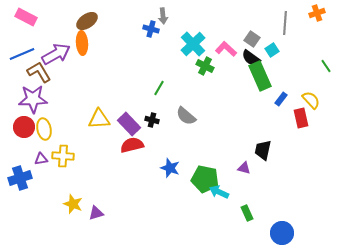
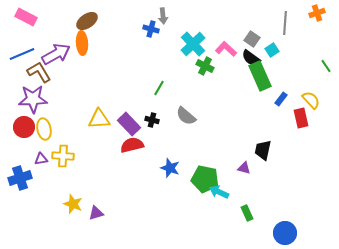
blue circle at (282, 233): moved 3 px right
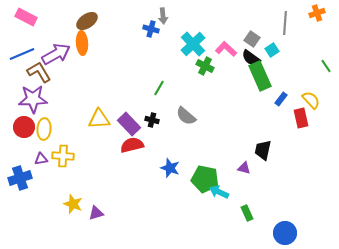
yellow ellipse at (44, 129): rotated 15 degrees clockwise
